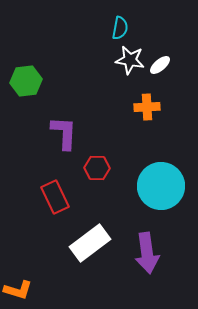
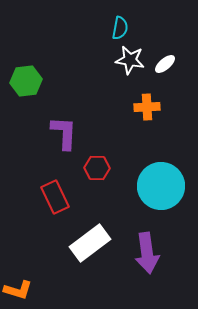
white ellipse: moved 5 px right, 1 px up
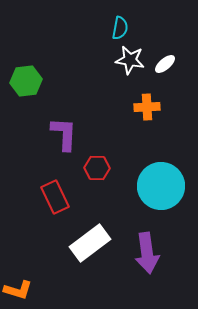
purple L-shape: moved 1 px down
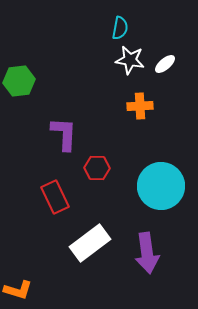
green hexagon: moved 7 px left
orange cross: moved 7 px left, 1 px up
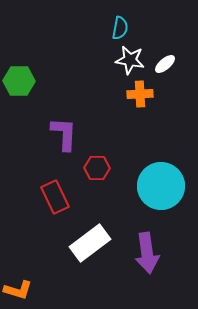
green hexagon: rotated 8 degrees clockwise
orange cross: moved 12 px up
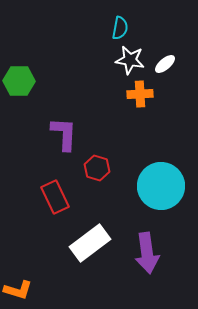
red hexagon: rotated 15 degrees clockwise
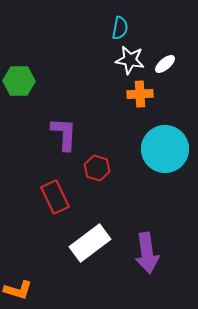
cyan circle: moved 4 px right, 37 px up
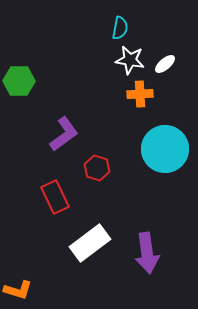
purple L-shape: rotated 51 degrees clockwise
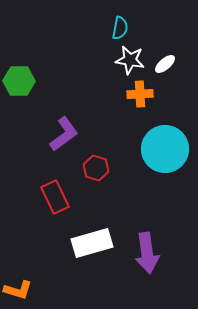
red hexagon: moved 1 px left
white rectangle: moved 2 px right; rotated 21 degrees clockwise
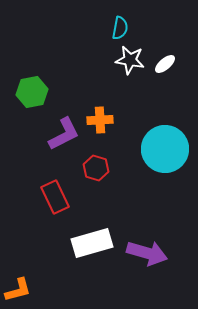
green hexagon: moved 13 px right, 11 px down; rotated 12 degrees counterclockwise
orange cross: moved 40 px left, 26 px down
purple L-shape: rotated 9 degrees clockwise
purple arrow: rotated 66 degrees counterclockwise
orange L-shape: rotated 32 degrees counterclockwise
